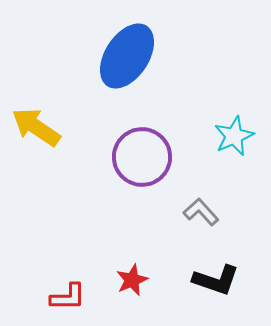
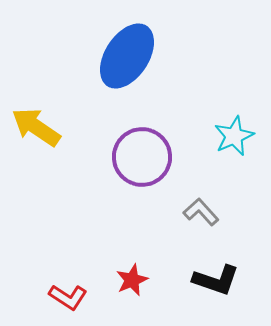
red L-shape: rotated 33 degrees clockwise
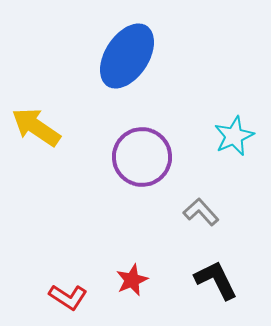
black L-shape: rotated 135 degrees counterclockwise
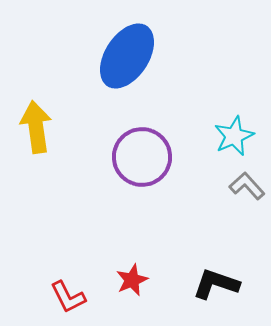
yellow arrow: rotated 48 degrees clockwise
gray L-shape: moved 46 px right, 26 px up
black L-shape: moved 4 px down; rotated 45 degrees counterclockwise
red L-shape: rotated 30 degrees clockwise
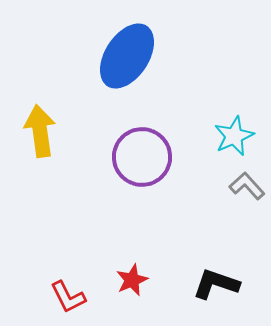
yellow arrow: moved 4 px right, 4 px down
